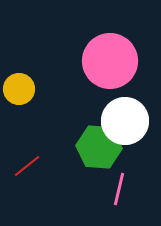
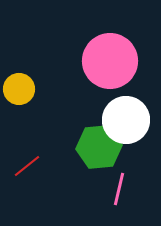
white circle: moved 1 px right, 1 px up
green hexagon: rotated 9 degrees counterclockwise
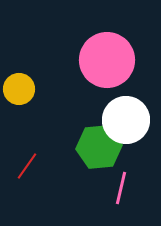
pink circle: moved 3 px left, 1 px up
red line: rotated 16 degrees counterclockwise
pink line: moved 2 px right, 1 px up
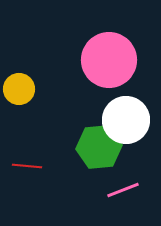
pink circle: moved 2 px right
red line: rotated 60 degrees clockwise
pink line: moved 2 px right, 2 px down; rotated 56 degrees clockwise
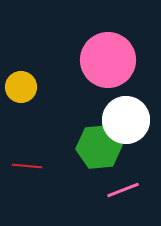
pink circle: moved 1 px left
yellow circle: moved 2 px right, 2 px up
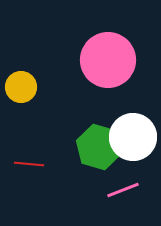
white circle: moved 7 px right, 17 px down
green hexagon: rotated 21 degrees clockwise
red line: moved 2 px right, 2 px up
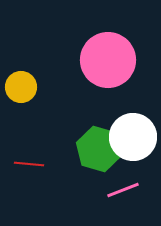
green hexagon: moved 2 px down
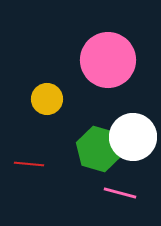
yellow circle: moved 26 px right, 12 px down
pink line: moved 3 px left, 3 px down; rotated 36 degrees clockwise
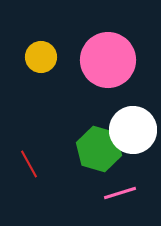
yellow circle: moved 6 px left, 42 px up
white circle: moved 7 px up
red line: rotated 56 degrees clockwise
pink line: rotated 32 degrees counterclockwise
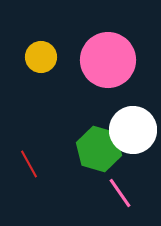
pink line: rotated 72 degrees clockwise
